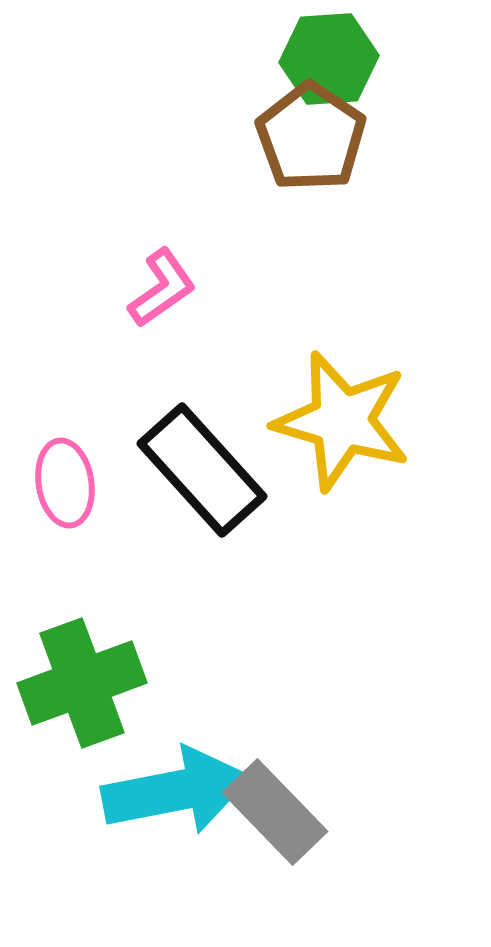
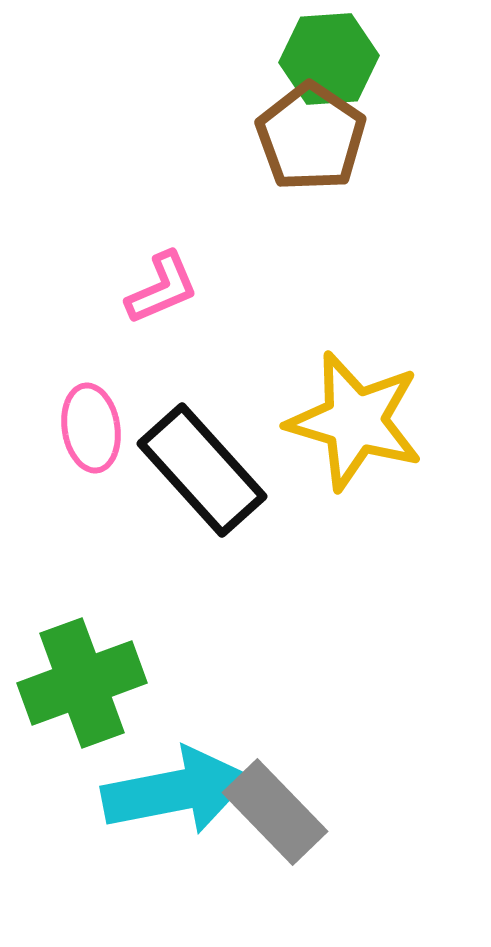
pink L-shape: rotated 12 degrees clockwise
yellow star: moved 13 px right
pink ellipse: moved 26 px right, 55 px up
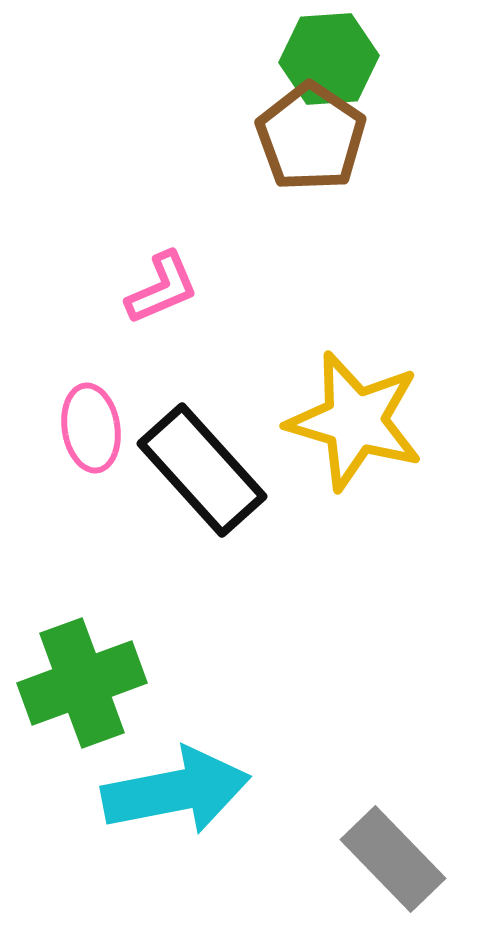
gray rectangle: moved 118 px right, 47 px down
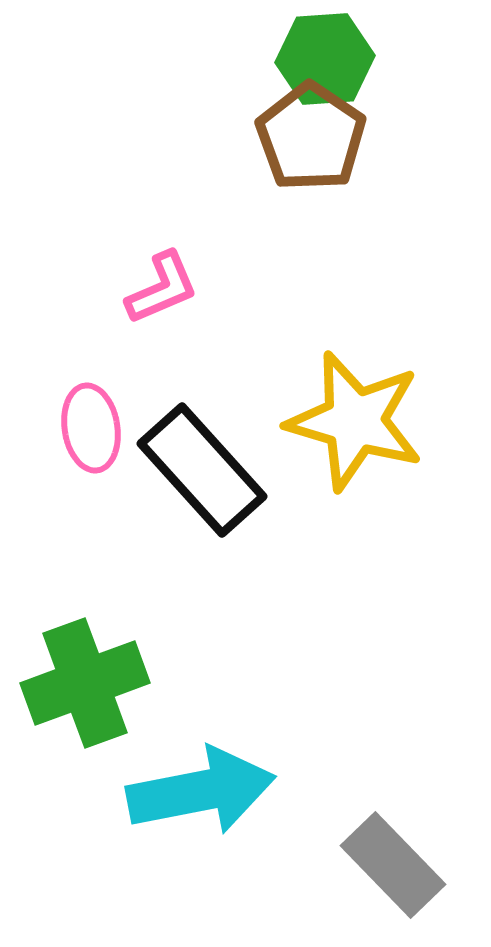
green hexagon: moved 4 px left
green cross: moved 3 px right
cyan arrow: moved 25 px right
gray rectangle: moved 6 px down
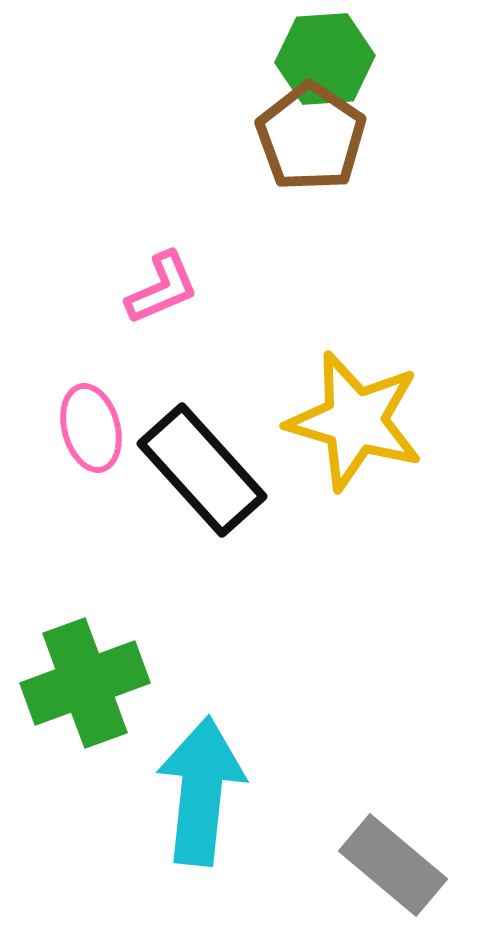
pink ellipse: rotated 6 degrees counterclockwise
cyan arrow: rotated 73 degrees counterclockwise
gray rectangle: rotated 6 degrees counterclockwise
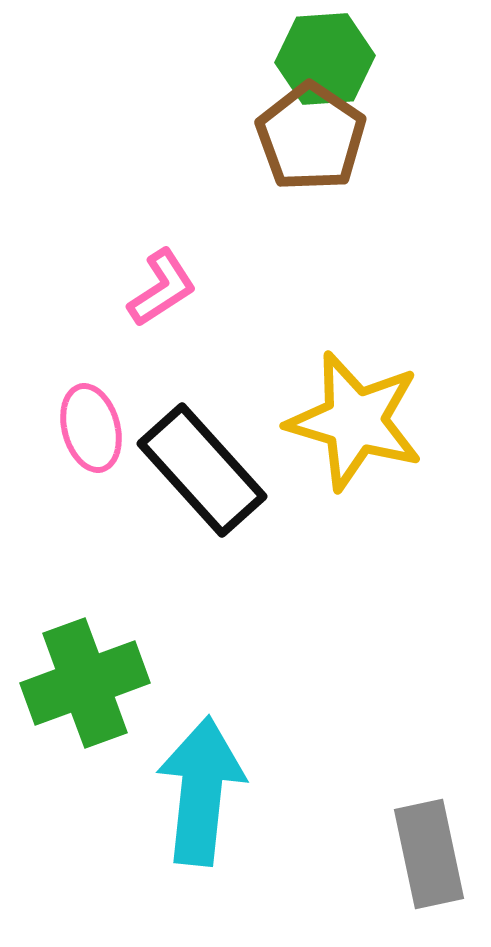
pink L-shape: rotated 10 degrees counterclockwise
gray rectangle: moved 36 px right, 11 px up; rotated 38 degrees clockwise
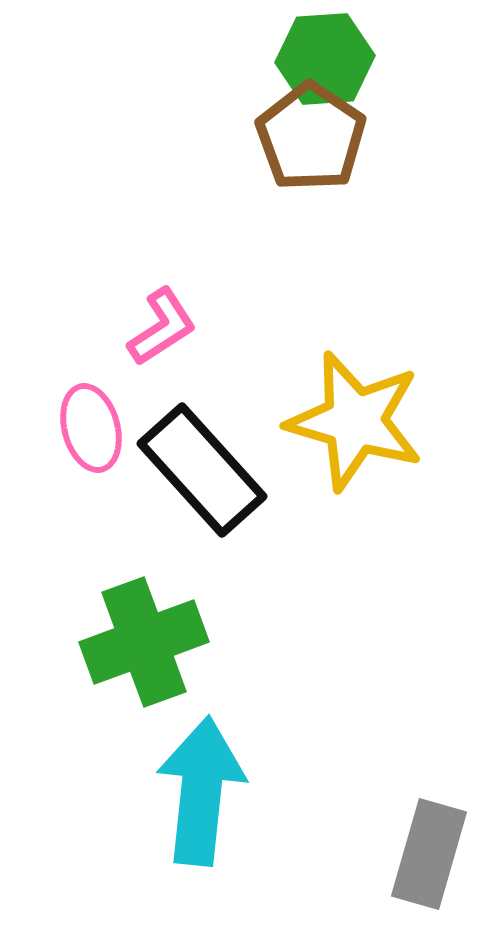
pink L-shape: moved 39 px down
green cross: moved 59 px right, 41 px up
gray rectangle: rotated 28 degrees clockwise
